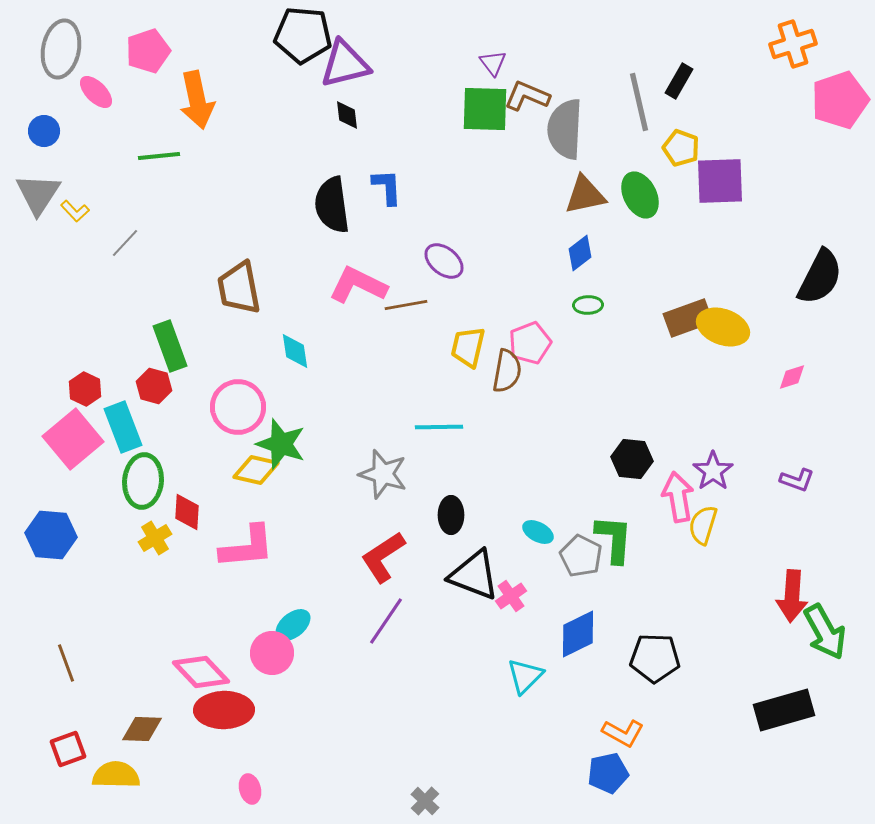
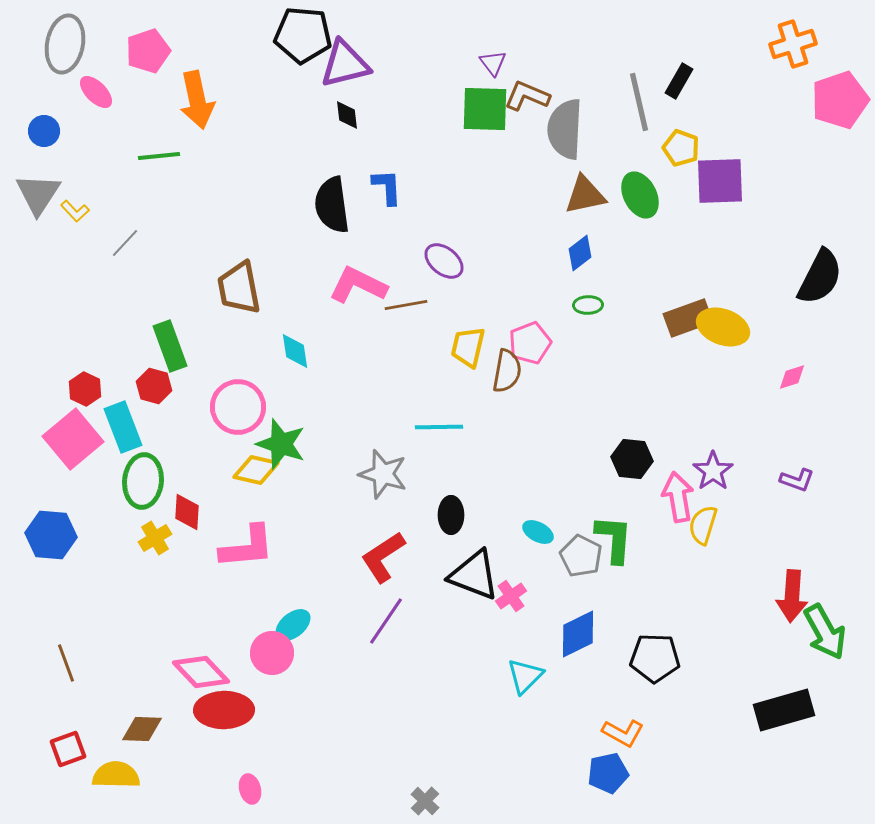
gray ellipse at (61, 49): moved 4 px right, 5 px up
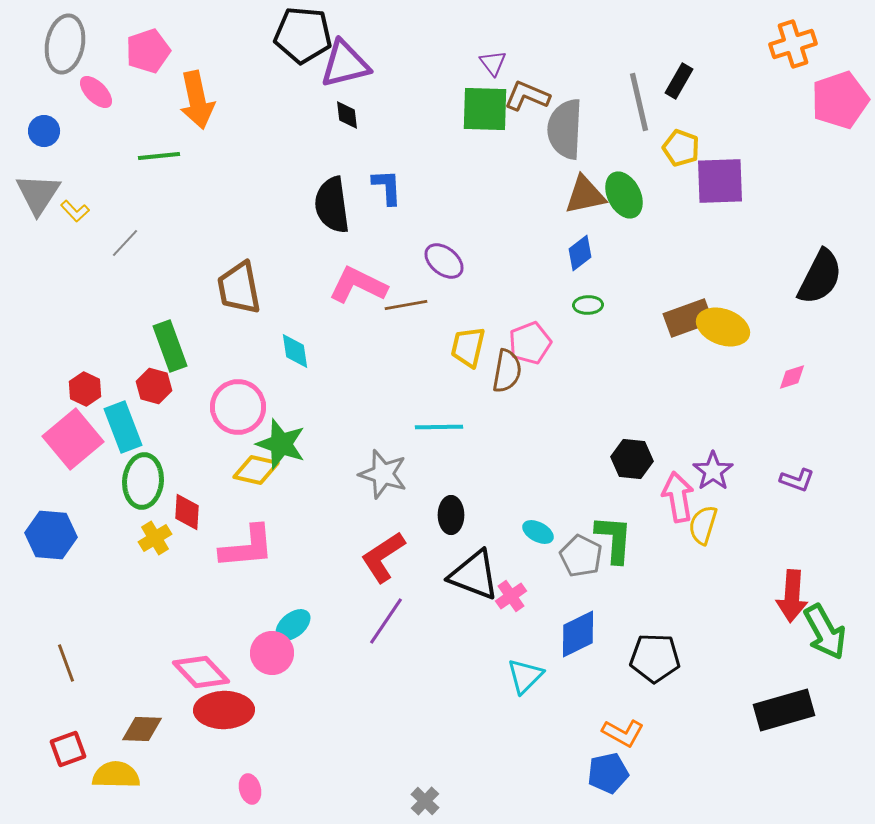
green ellipse at (640, 195): moved 16 px left
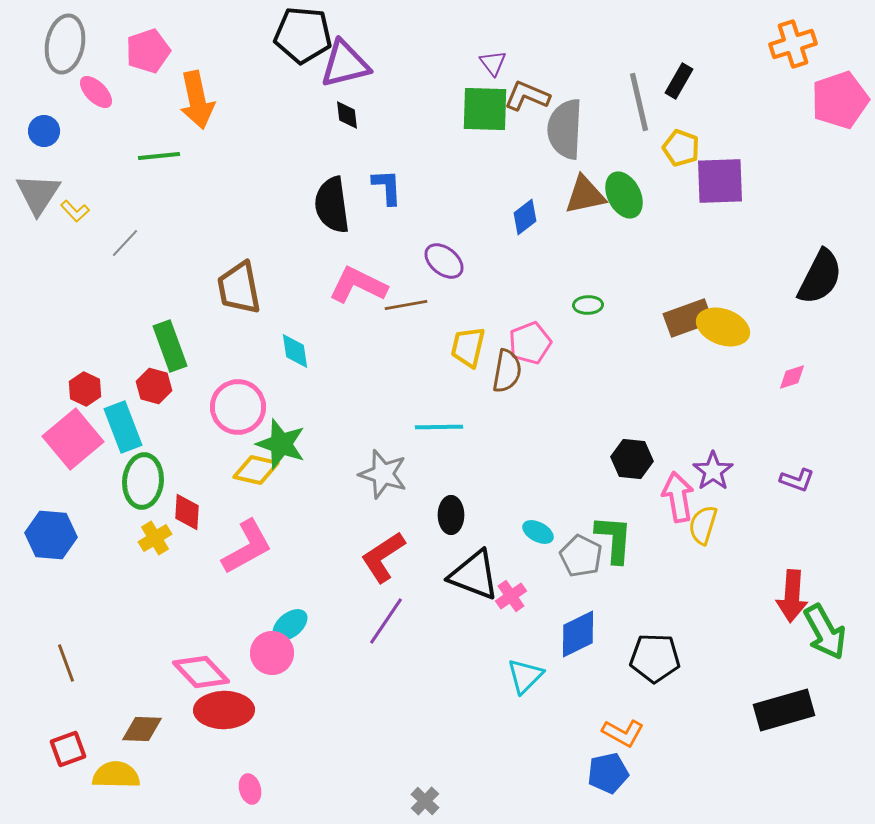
blue diamond at (580, 253): moved 55 px left, 36 px up
pink L-shape at (247, 547): rotated 24 degrees counterclockwise
cyan ellipse at (293, 625): moved 3 px left
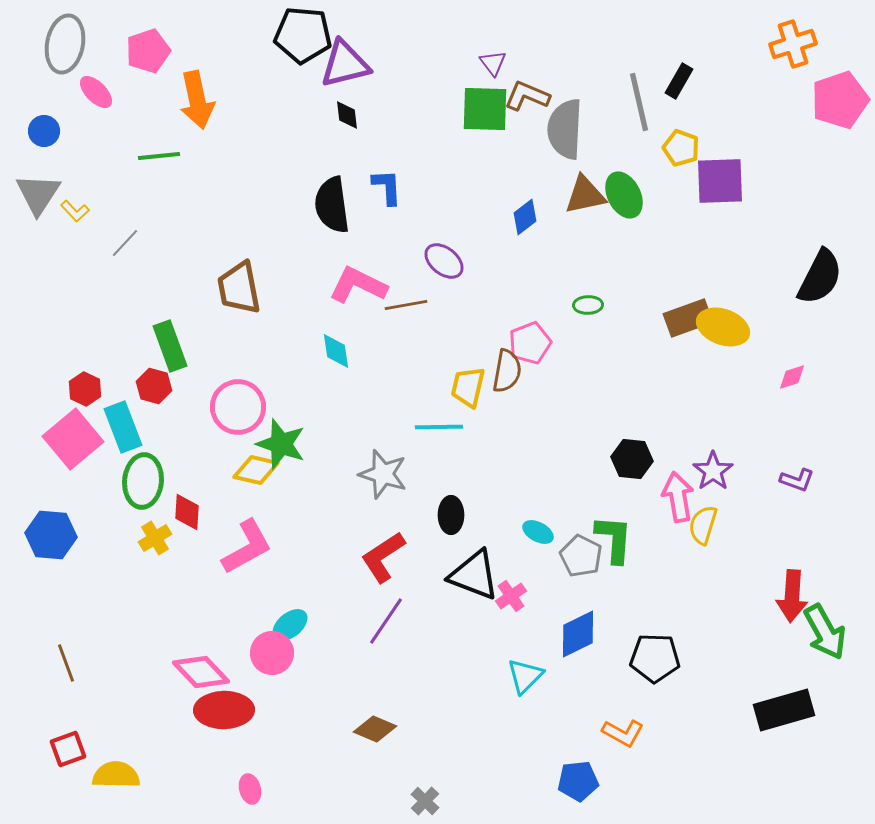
yellow trapezoid at (468, 347): moved 40 px down
cyan diamond at (295, 351): moved 41 px right
brown diamond at (142, 729): moved 233 px right; rotated 21 degrees clockwise
blue pentagon at (608, 773): moved 30 px left, 8 px down; rotated 6 degrees clockwise
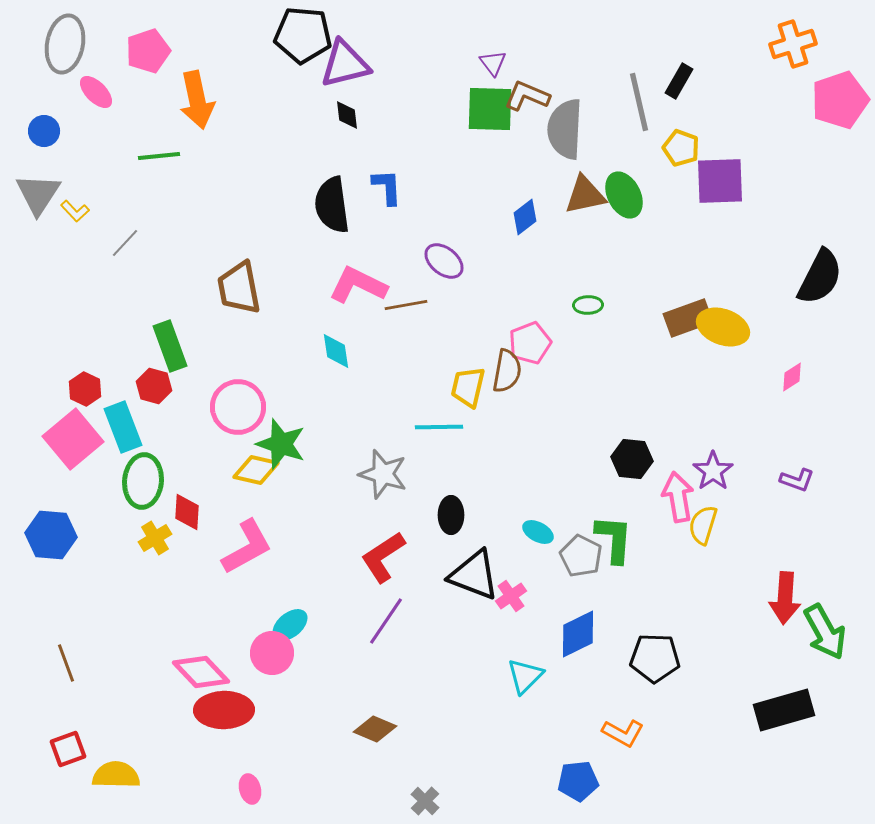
green square at (485, 109): moved 5 px right
pink diamond at (792, 377): rotated 16 degrees counterclockwise
red arrow at (792, 596): moved 7 px left, 2 px down
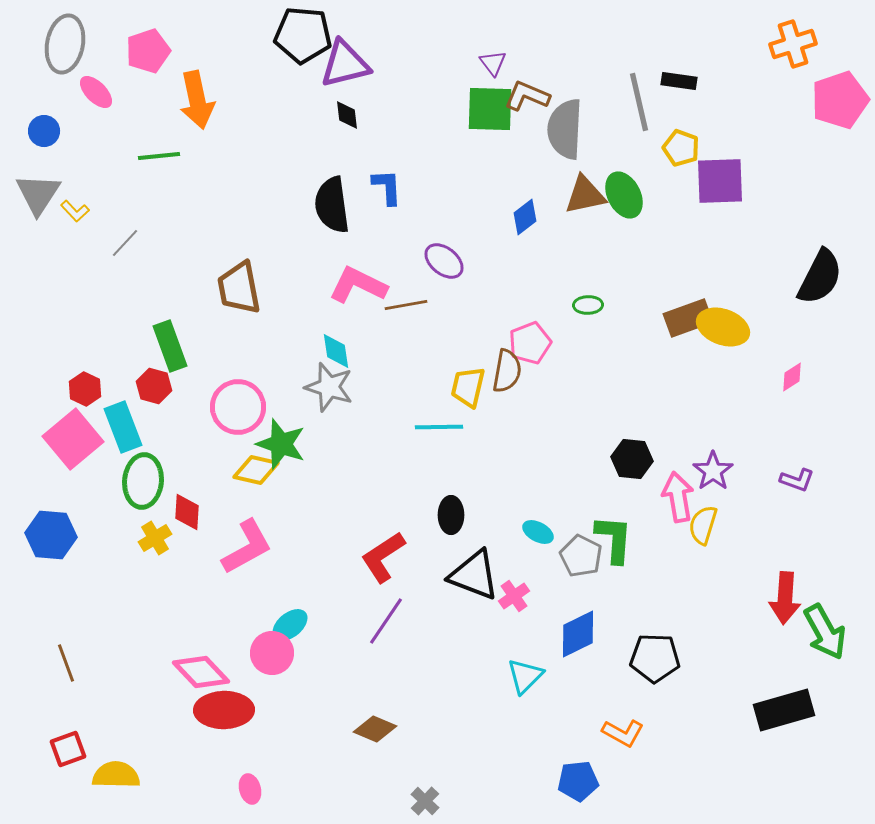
black rectangle at (679, 81): rotated 68 degrees clockwise
gray star at (383, 474): moved 54 px left, 87 px up
pink cross at (511, 596): moved 3 px right
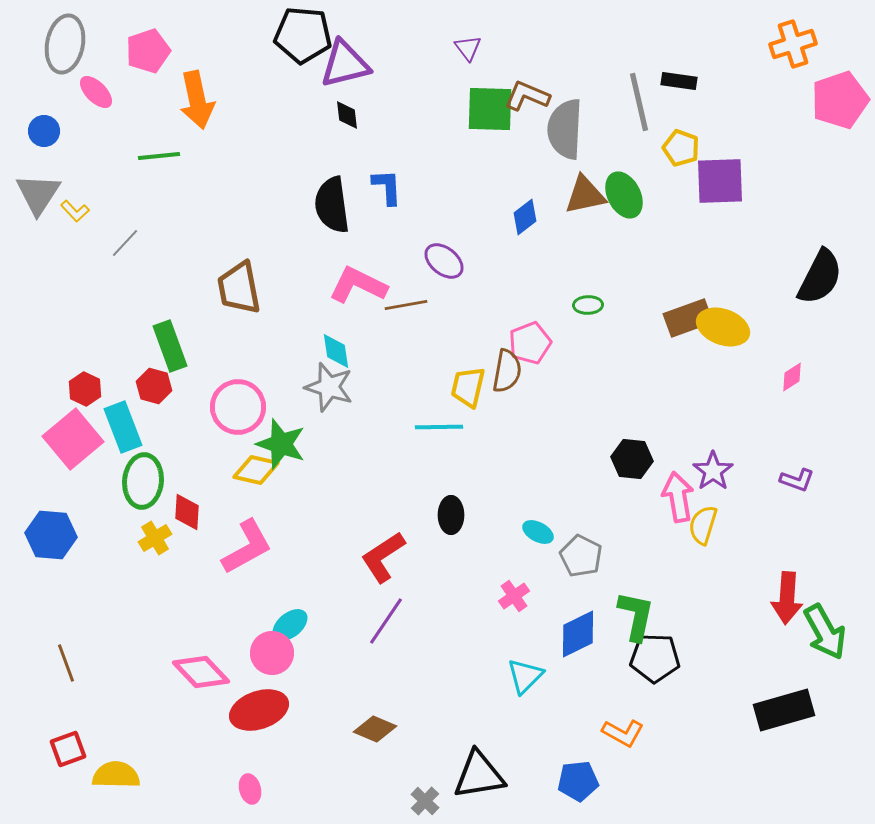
purple triangle at (493, 63): moved 25 px left, 15 px up
green L-shape at (614, 539): moved 22 px right, 77 px down; rotated 8 degrees clockwise
black triangle at (474, 575): moved 5 px right, 200 px down; rotated 30 degrees counterclockwise
red arrow at (785, 598): moved 2 px right
red ellipse at (224, 710): moved 35 px right; rotated 18 degrees counterclockwise
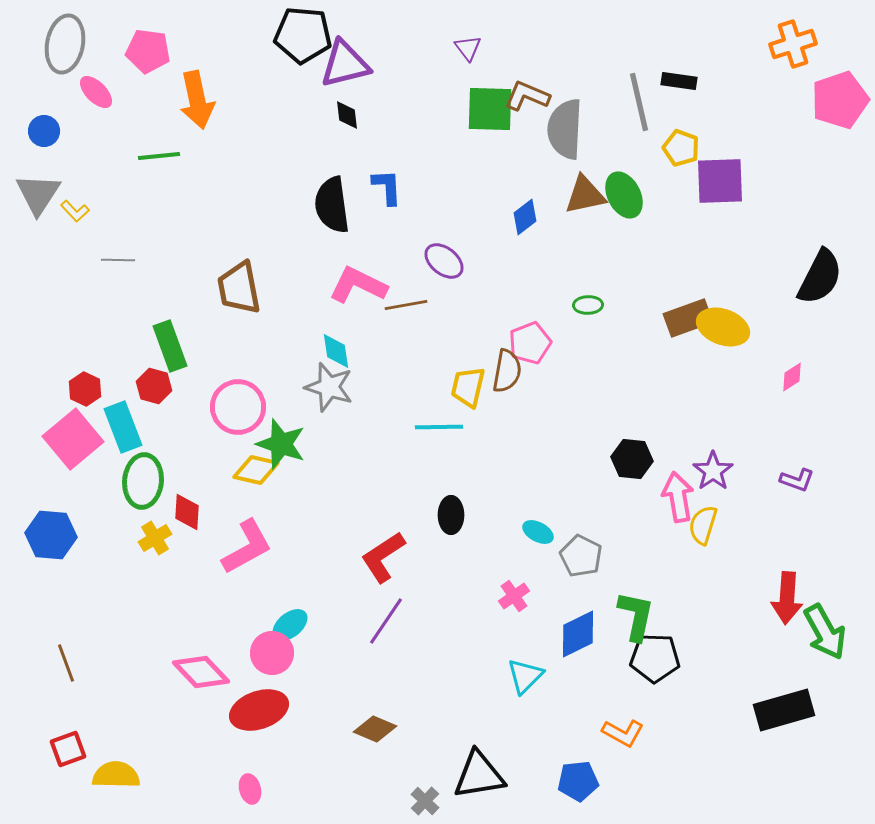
pink pentagon at (148, 51): rotated 27 degrees clockwise
gray line at (125, 243): moved 7 px left, 17 px down; rotated 48 degrees clockwise
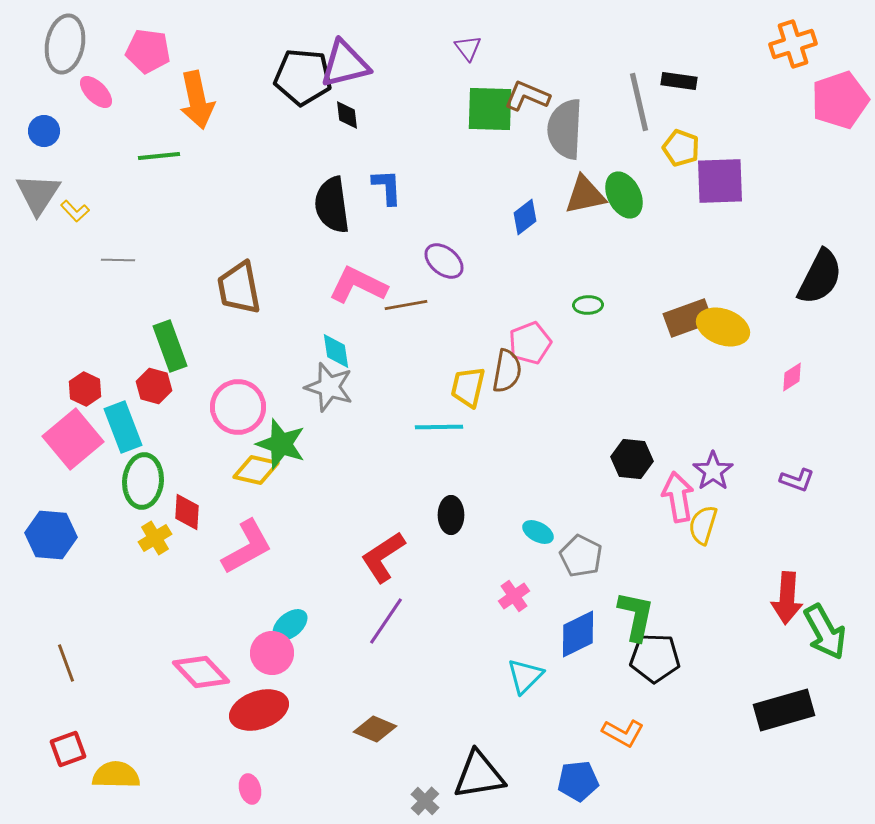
black pentagon at (303, 35): moved 42 px down
